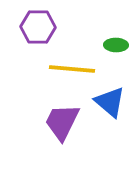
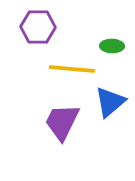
green ellipse: moved 4 px left, 1 px down
blue triangle: rotated 40 degrees clockwise
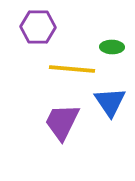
green ellipse: moved 1 px down
blue triangle: rotated 24 degrees counterclockwise
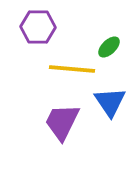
green ellipse: moved 3 px left; rotated 45 degrees counterclockwise
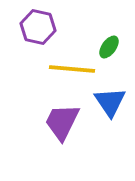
purple hexagon: rotated 12 degrees clockwise
green ellipse: rotated 10 degrees counterclockwise
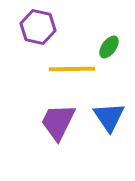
yellow line: rotated 6 degrees counterclockwise
blue triangle: moved 1 px left, 15 px down
purple trapezoid: moved 4 px left
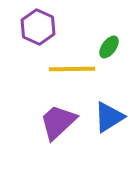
purple hexagon: rotated 12 degrees clockwise
blue triangle: rotated 32 degrees clockwise
purple trapezoid: rotated 21 degrees clockwise
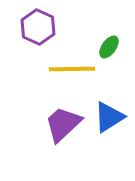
purple trapezoid: moved 5 px right, 2 px down
